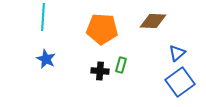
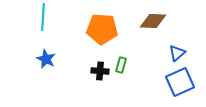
blue square: rotated 12 degrees clockwise
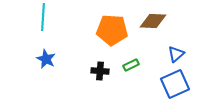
orange pentagon: moved 10 px right, 1 px down
blue triangle: moved 1 px left, 1 px down
green rectangle: moved 10 px right; rotated 49 degrees clockwise
blue square: moved 5 px left, 2 px down
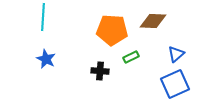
green rectangle: moved 8 px up
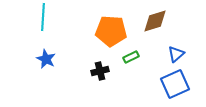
brown diamond: moved 2 px right; rotated 20 degrees counterclockwise
orange pentagon: moved 1 px left, 1 px down
black cross: rotated 18 degrees counterclockwise
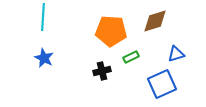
blue triangle: rotated 24 degrees clockwise
blue star: moved 2 px left, 1 px up
black cross: moved 2 px right
blue square: moved 13 px left
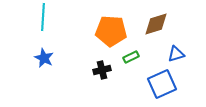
brown diamond: moved 1 px right, 3 px down
black cross: moved 1 px up
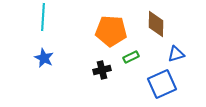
brown diamond: rotated 72 degrees counterclockwise
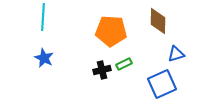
brown diamond: moved 2 px right, 3 px up
green rectangle: moved 7 px left, 7 px down
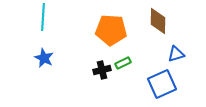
orange pentagon: moved 1 px up
green rectangle: moved 1 px left, 1 px up
